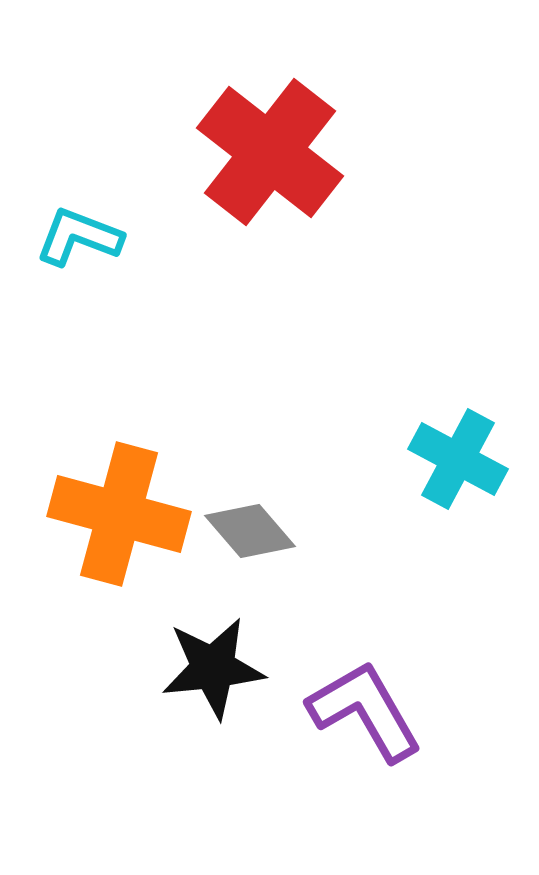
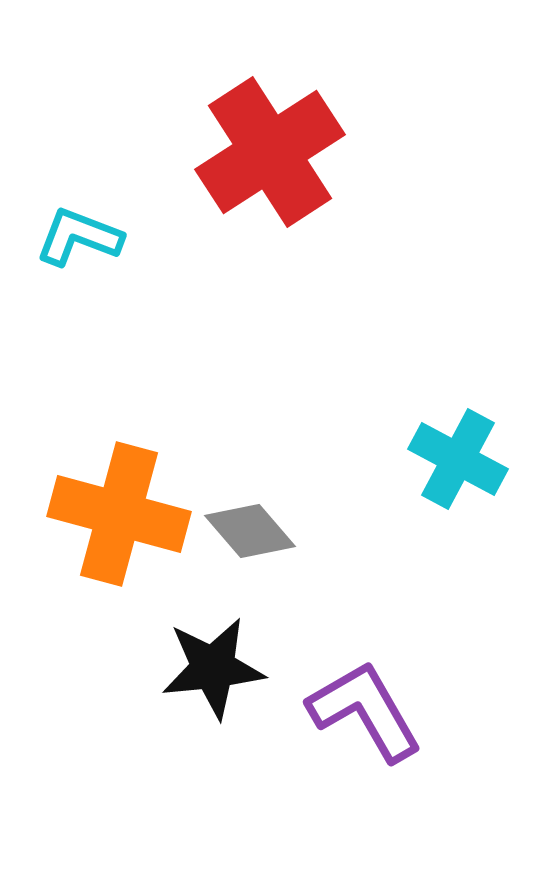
red cross: rotated 19 degrees clockwise
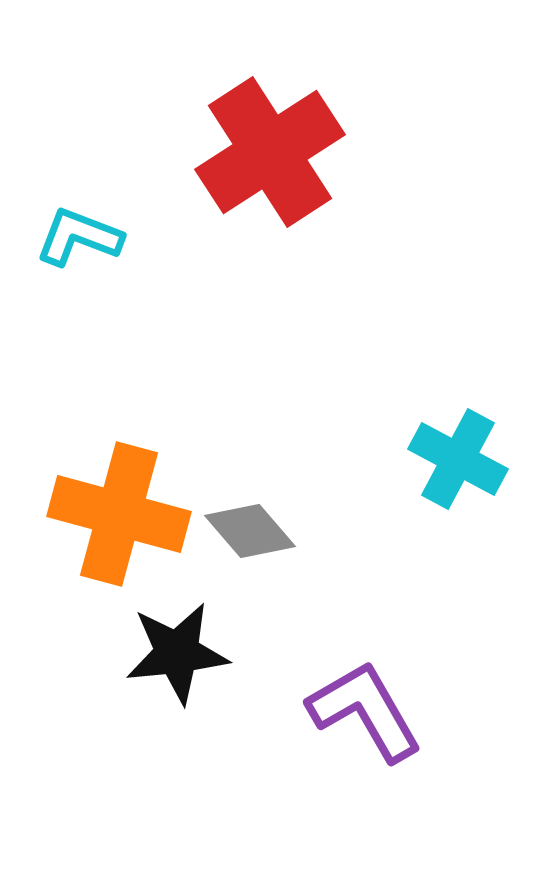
black star: moved 36 px left, 15 px up
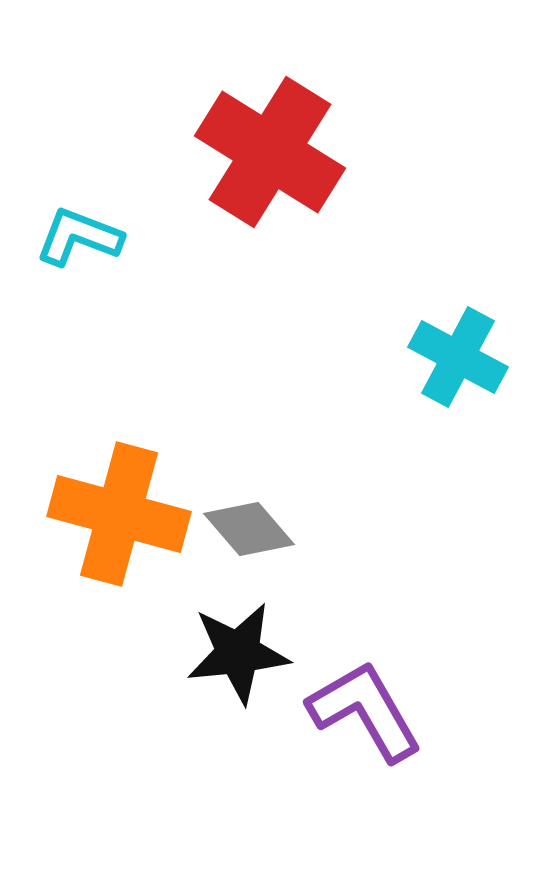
red cross: rotated 25 degrees counterclockwise
cyan cross: moved 102 px up
gray diamond: moved 1 px left, 2 px up
black star: moved 61 px right
